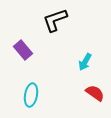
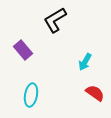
black L-shape: rotated 12 degrees counterclockwise
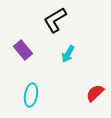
cyan arrow: moved 17 px left, 8 px up
red semicircle: rotated 78 degrees counterclockwise
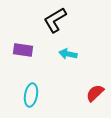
purple rectangle: rotated 42 degrees counterclockwise
cyan arrow: rotated 72 degrees clockwise
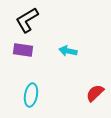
black L-shape: moved 28 px left
cyan arrow: moved 3 px up
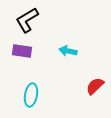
purple rectangle: moved 1 px left, 1 px down
red semicircle: moved 7 px up
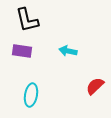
black L-shape: rotated 72 degrees counterclockwise
